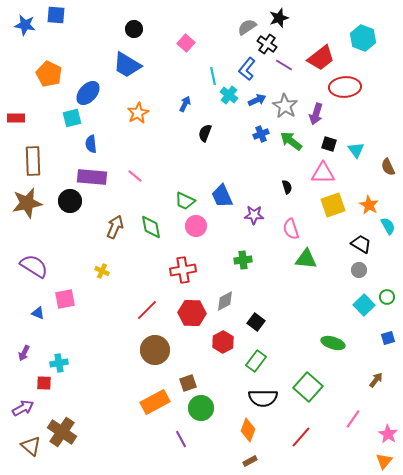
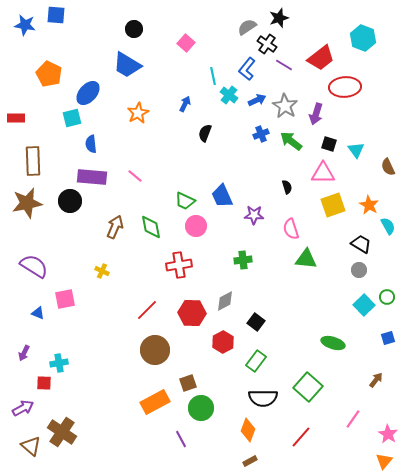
red cross at (183, 270): moved 4 px left, 5 px up
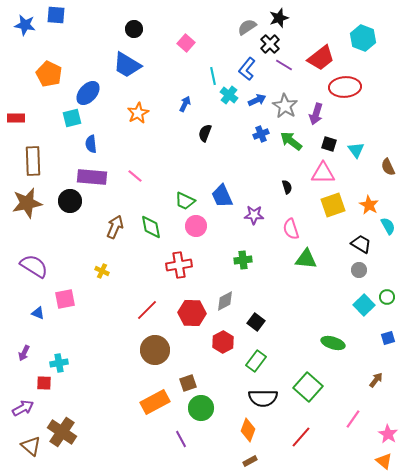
black cross at (267, 44): moved 3 px right; rotated 12 degrees clockwise
orange triangle at (384, 461): rotated 30 degrees counterclockwise
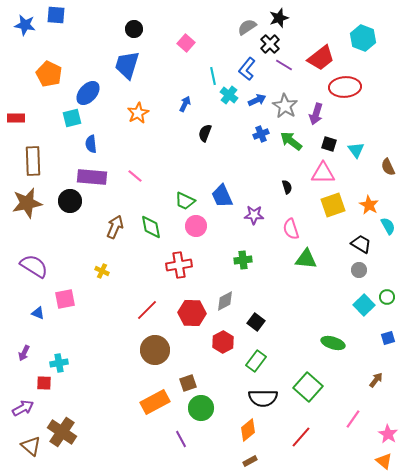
blue trapezoid at (127, 65): rotated 76 degrees clockwise
orange diamond at (248, 430): rotated 30 degrees clockwise
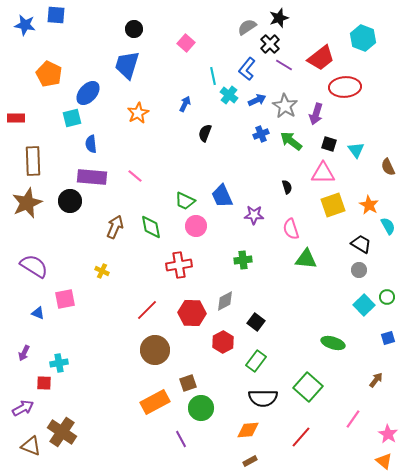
brown star at (27, 203): rotated 12 degrees counterclockwise
orange diamond at (248, 430): rotated 35 degrees clockwise
brown triangle at (31, 446): rotated 20 degrees counterclockwise
